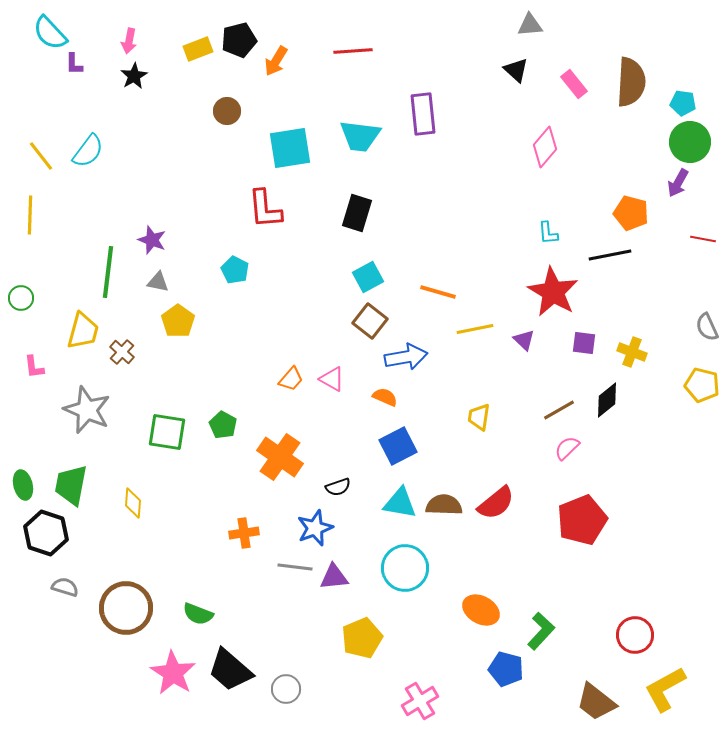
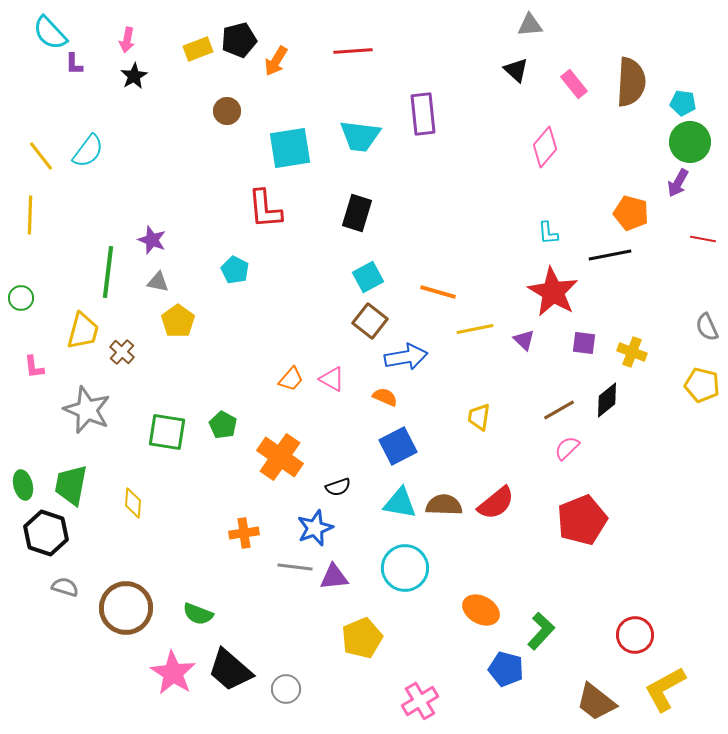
pink arrow at (129, 41): moved 2 px left, 1 px up
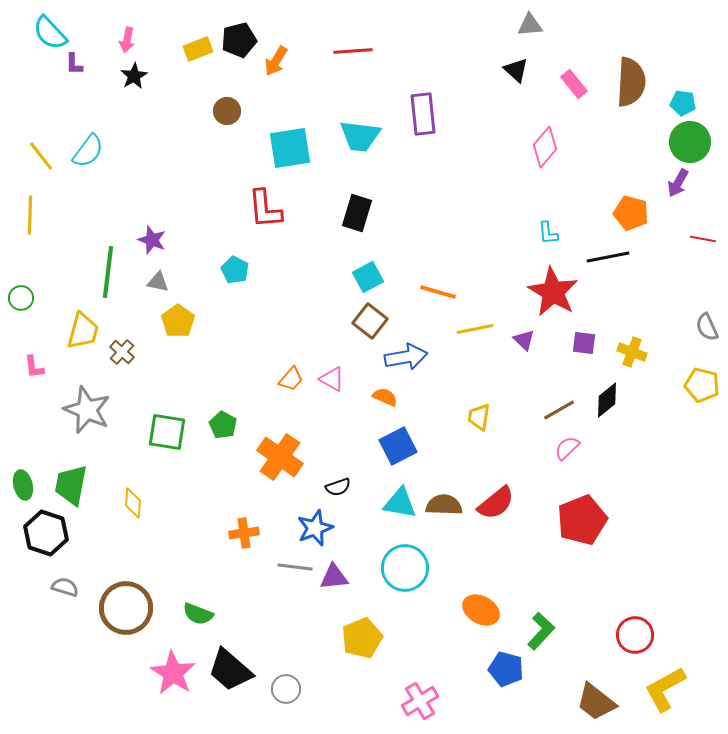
black line at (610, 255): moved 2 px left, 2 px down
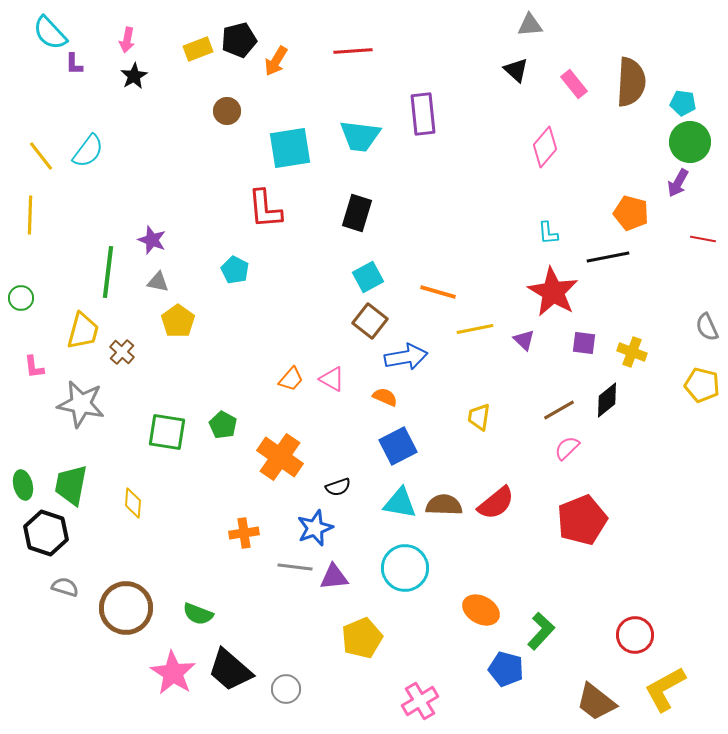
gray star at (87, 410): moved 6 px left, 6 px up; rotated 12 degrees counterclockwise
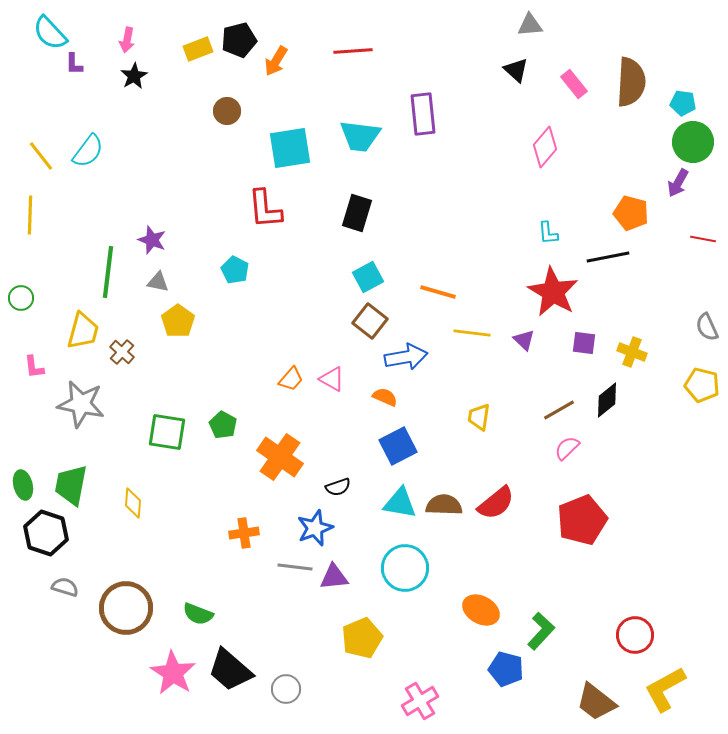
green circle at (690, 142): moved 3 px right
yellow line at (475, 329): moved 3 px left, 4 px down; rotated 18 degrees clockwise
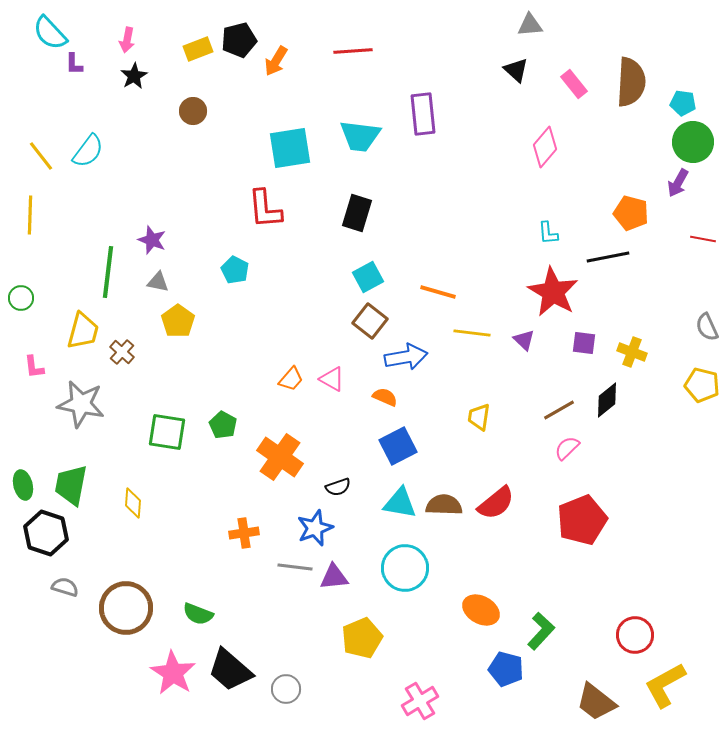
brown circle at (227, 111): moved 34 px left
yellow L-shape at (665, 689): moved 4 px up
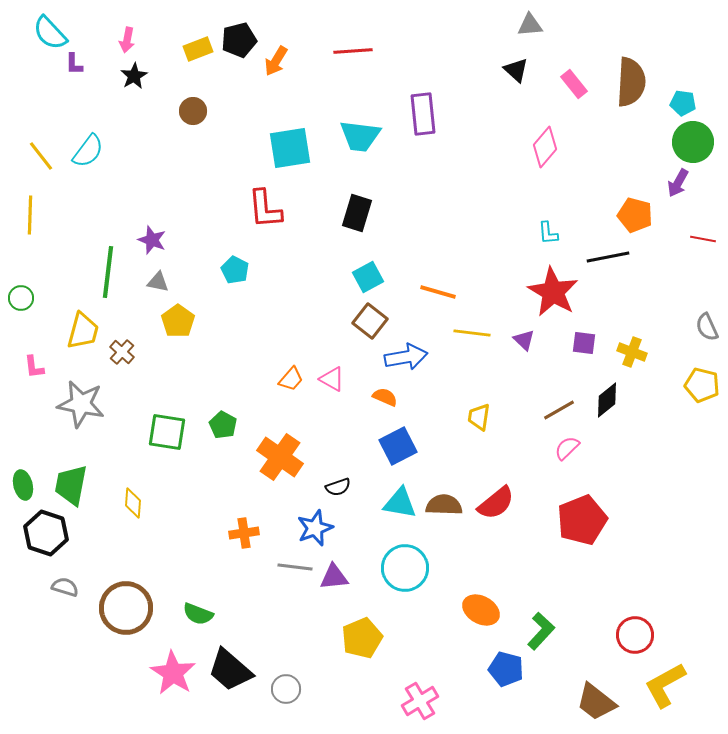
orange pentagon at (631, 213): moved 4 px right, 2 px down
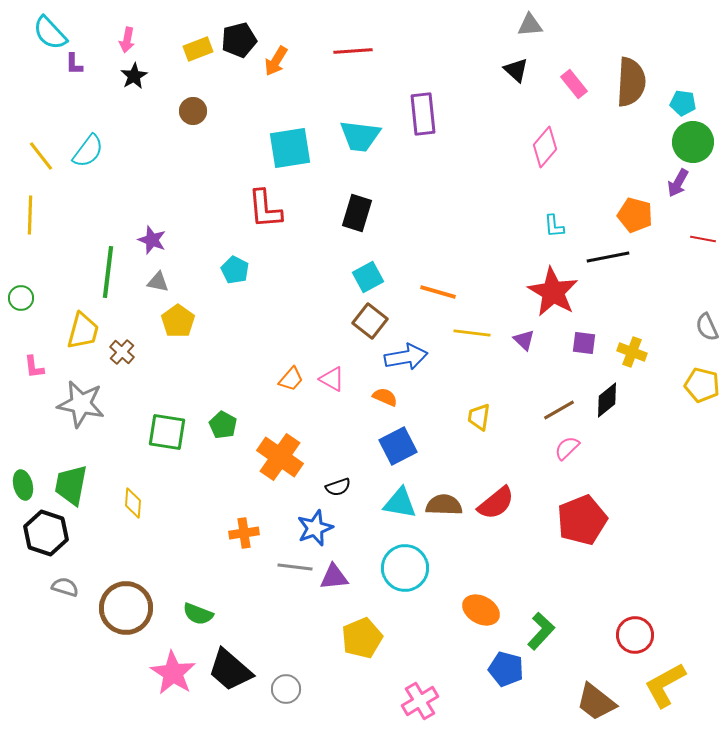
cyan L-shape at (548, 233): moved 6 px right, 7 px up
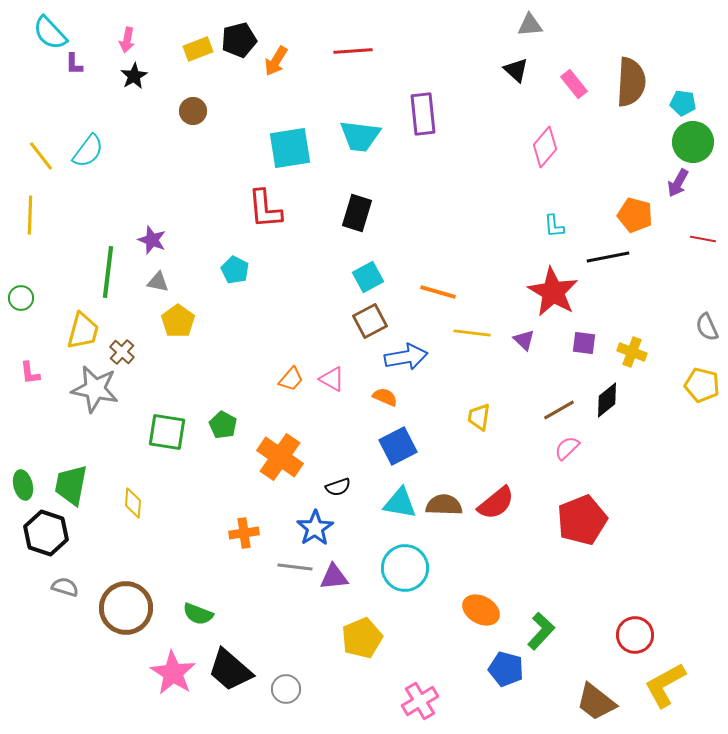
brown square at (370, 321): rotated 24 degrees clockwise
pink L-shape at (34, 367): moved 4 px left, 6 px down
gray star at (81, 404): moved 14 px right, 15 px up
blue star at (315, 528): rotated 12 degrees counterclockwise
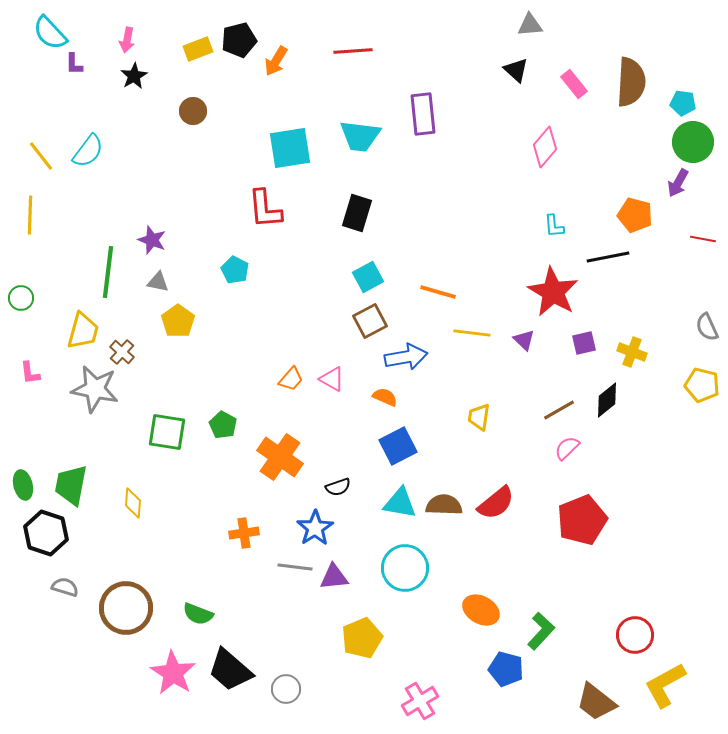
purple square at (584, 343): rotated 20 degrees counterclockwise
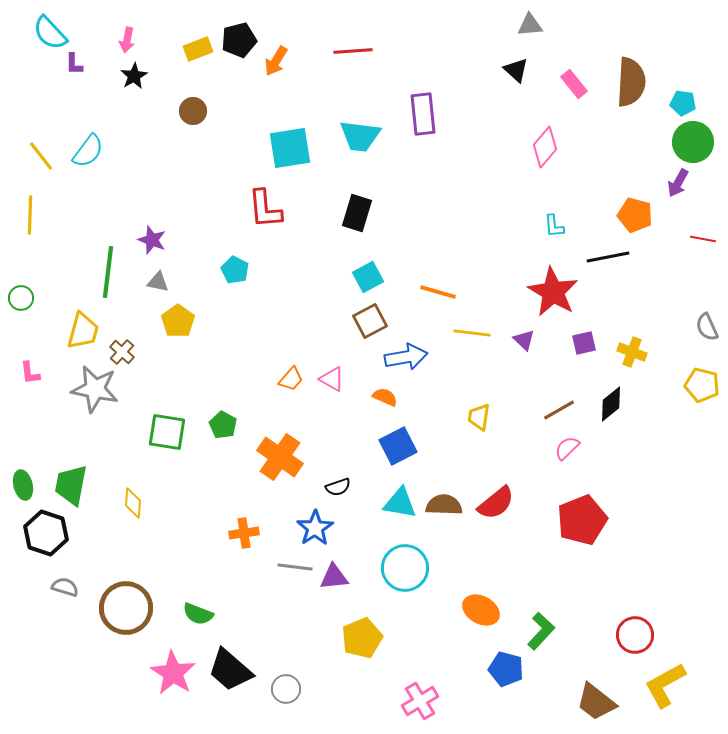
black diamond at (607, 400): moved 4 px right, 4 px down
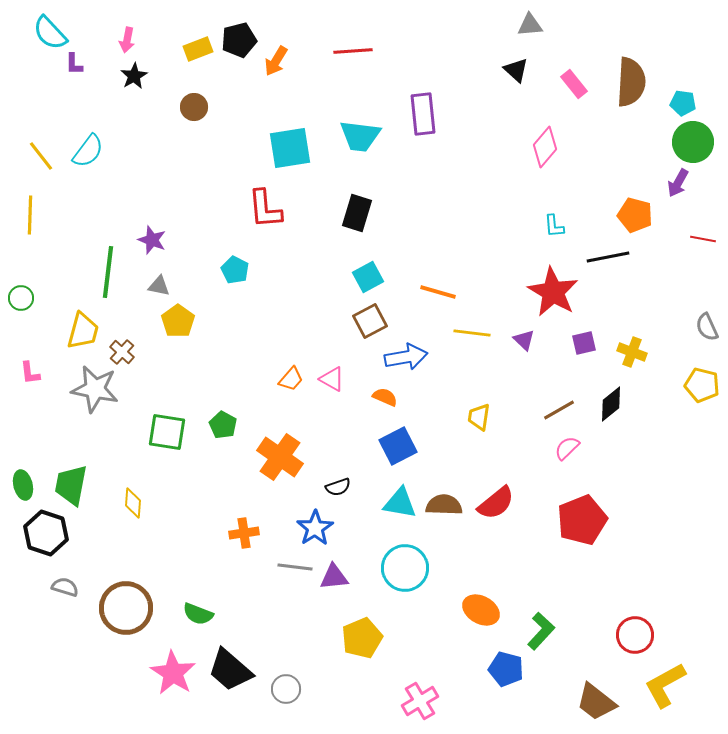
brown circle at (193, 111): moved 1 px right, 4 px up
gray triangle at (158, 282): moved 1 px right, 4 px down
